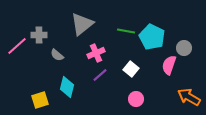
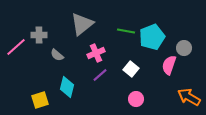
cyan pentagon: rotated 25 degrees clockwise
pink line: moved 1 px left, 1 px down
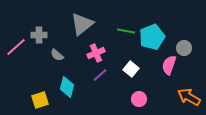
pink circle: moved 3 px right
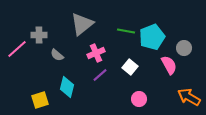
pink line: moved 1 px right, 2 px down
pink semicircle: rotated 132 degrees clockwise
white square: moved 1 px left, 2 px up
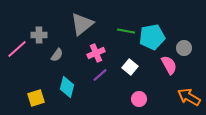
cyan pentagon: rotated 10 degrees clockwise
gray semicircle: rotated 96 degrees counterclockwise
yellow square: moved 4 px left, 2 px up
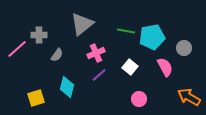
pink semicircle: moved 4 px left, 2 px down
purple line: moved 1 px left
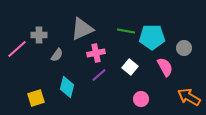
gray triangle: moved 5 px down; rotated 15 degrees clockwise
cyan pentagon: rotated 10 degrees clockwise
pink cross: rotated 12 degrees clockwise
pink circle: moved 2 px right
